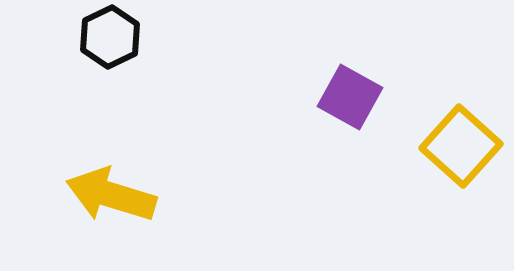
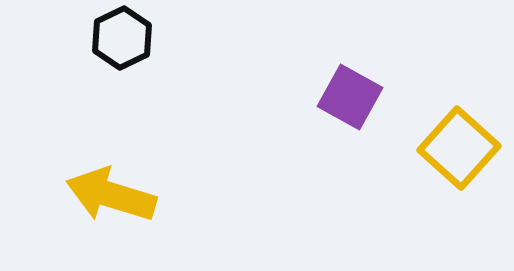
black hexagon: moved 12 px right, 1 px down
yellow square: moved 2 px left, 2 px down
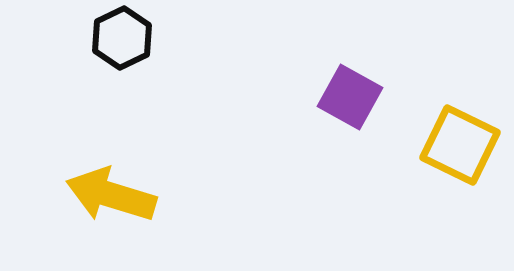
yellow square: moved 1 px right, 3 px up; rotated 16 degrees counterclockwise
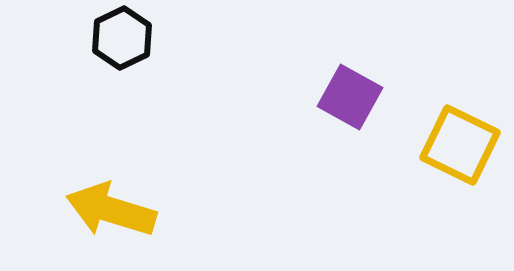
yellow arrow: moved 15 px down
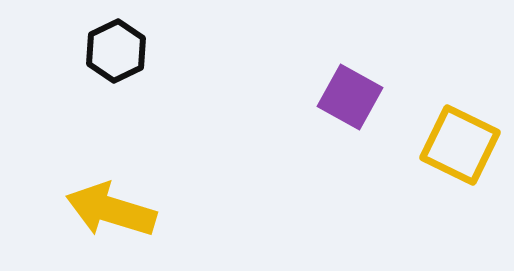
black hexagon: moved 6 px left, 13 px down
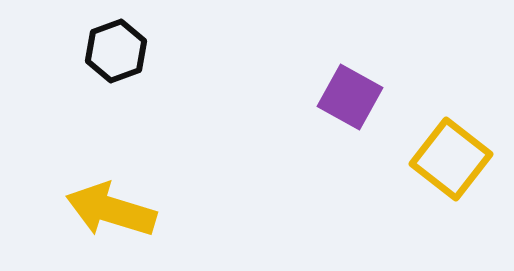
black hexagon: rotated 6 degrees clockwise
yellow square: moved 9 px left, 14 px down; rotated 12 degrees clockwise
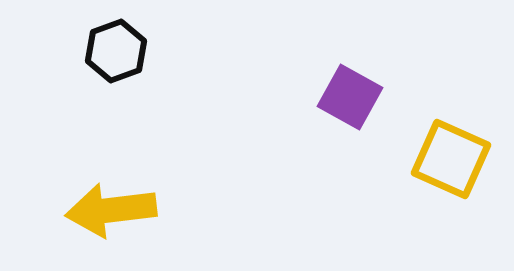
yellow square: rotated 14 degrees counterclockwise
yellow arrow: rotated 24 degrees counterclockwise
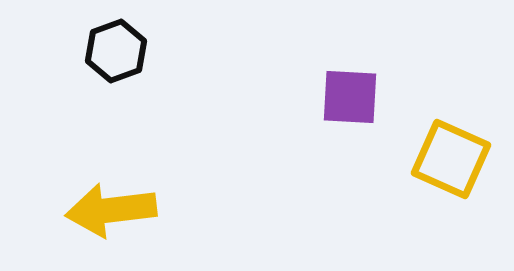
purple square: rotated 26 degrees counterclockwise
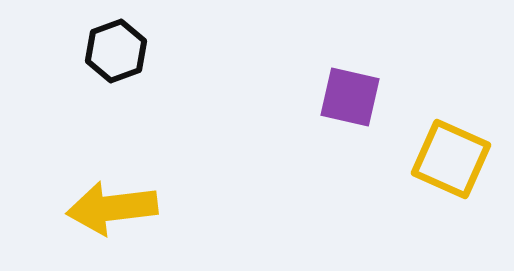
purple square: rotated 10 degrees clockwise
yellow arrow: moved 1 px right, 2 px up
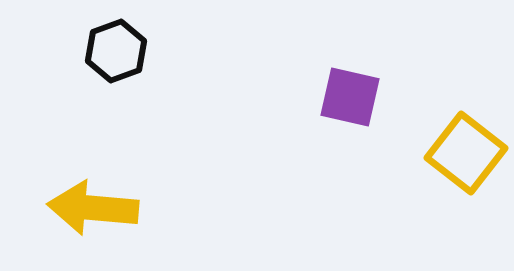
yellow square: moved 15 px right, 6 px up; rotated 14 degrees clockwise
yellow arrow: moved 19 px left; rotated 12 degrees clockwise
